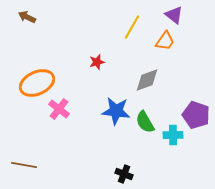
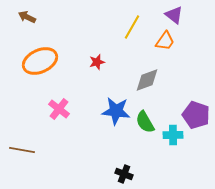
orange ellipse: moved 3 px right, 22 px up
brown line: moved 2 px left, 15 px up
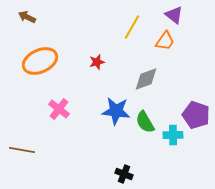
gray diamond: moved 1 px left, 1 px up
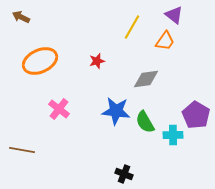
brown arrow: moved 6 px left
red star: moved 1 px up
gray diamond: rotated 12 degrees clockwise
purple pentagon: rotated 12 degrees clockwise
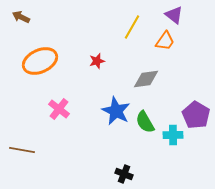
blue star: rotated 20 degrees clockwise
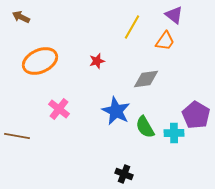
green semicircle: moved 5 px down
cyan cross: moved 1 px right, 2 px up
brown line: moved 5 px left, 14 px up
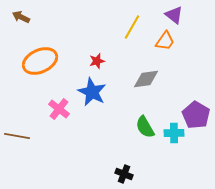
blue star: moved 24 px left, 19 px up
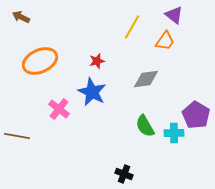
green semicircle: moved 1 px up
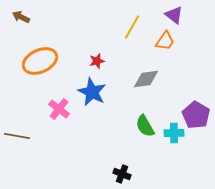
black cross: moved 2 px left
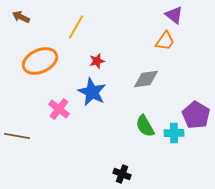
yellow line: moved 56 px left
